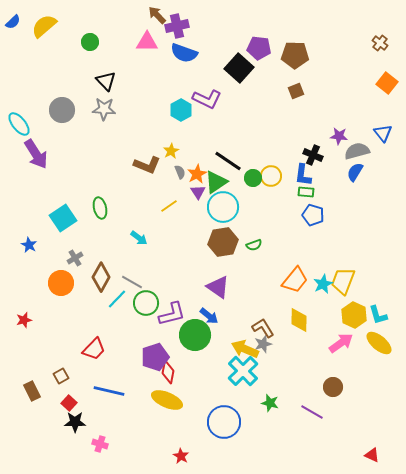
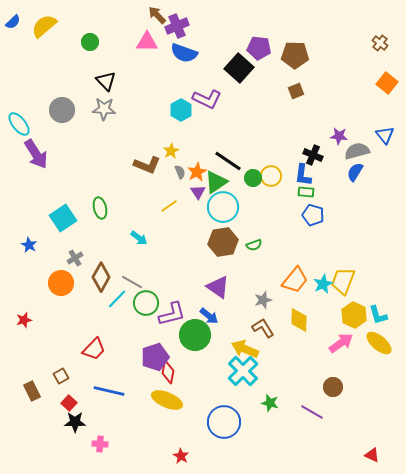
purple cross at (177, 26): rotated 10 degrees counterclockwise
blue triangle at (383, 133): moved 2 px right, 2 px down
orange star at (197, 174): moved 2 px up
gray star at (263, 344): moved 44 px up
pink cross at (100, 444): rotated 14 degrees counterclockwise
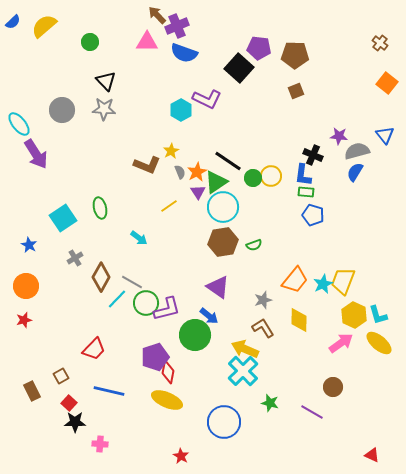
orange circle at (61, 283): moved 35 px left, 3 px down
purple L-shape at (172, 314): moved 5 px left, 5 px up
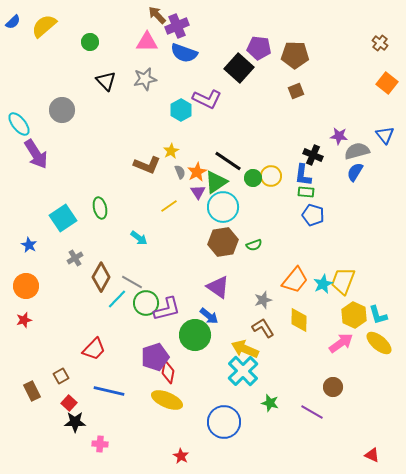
gray star at (104, 109): moved 41 px right, 30 px up; rotated 15 degrees counterclockwise
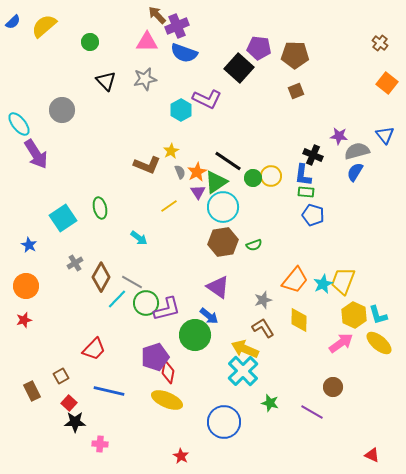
gray cross at (75, 258): moved 5 px down
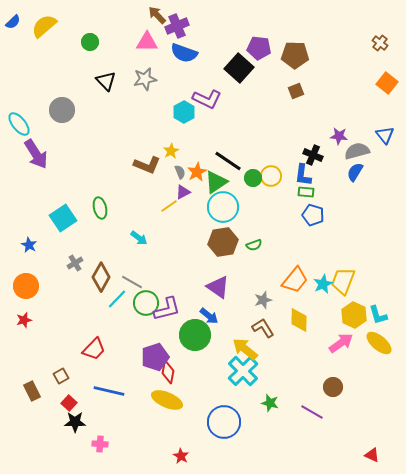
cyan hexagon at (181, 110): moved 3 px right, 2 px down
purple triangle at (198, 192): moved 15 px left; rotated 35 degrees clockwise
yellow arrow at (245, 349): rotated 16 degrees clockwise
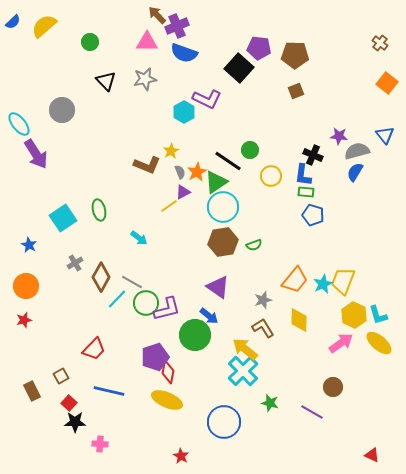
green circle at (253, 178): moved 3 px left, 28 px up
green ellipse at (100, 208): moved 1 px left, 2 px down
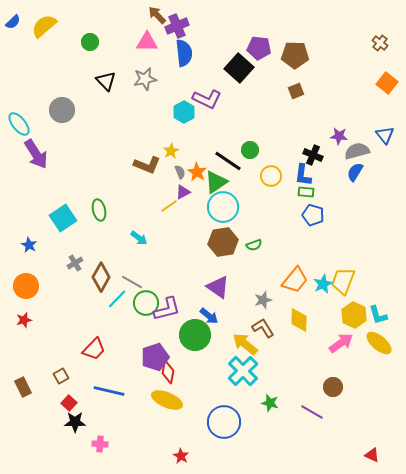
blue semicircle at (184, 53): rotated 116 degrees counterclockwise
orange star at (197, 172): rotated 12 degrees counterclockwise
yellow arrow at (245, 349): moved 5 px up
brown rectangle at (32, 391): moved 9 px left, 4 px up
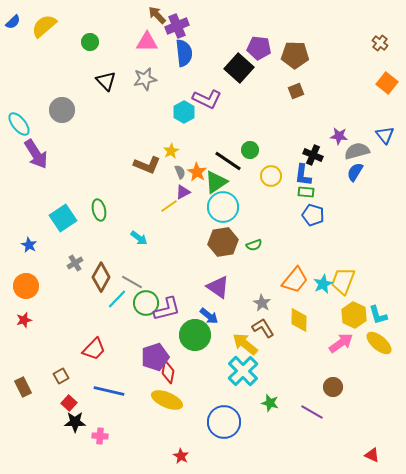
gray star at (263, 300): moved 1 px left, 3 px down; rotated 24 degrees counterclockwise
pink cross at (100, 444): moved 8 px up
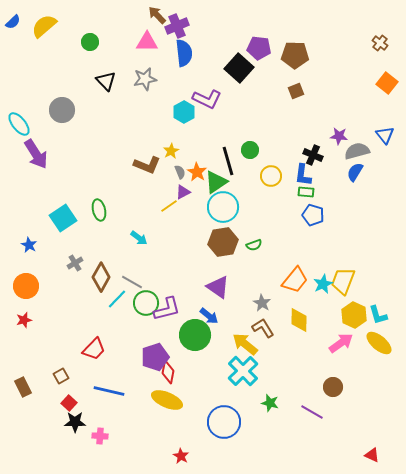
black line at (228, 161): rotated 40 degrees clockwise
